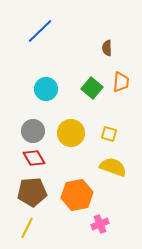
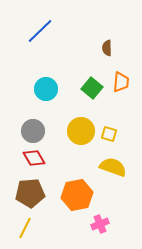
yellow circle: moved 10 px right, 2 px up
brown pentagon: moved 2 px left, 1 px down
yellow line: moved 2 px left
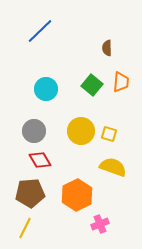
green square: moved 3 px up
gray circle: moved 1 px right
red diamond: moved 6 px right, 2 px down
orange hexagon: rotated 16 degrees counterclockwise
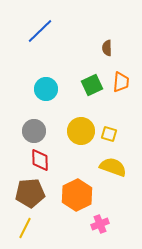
green square: rotated 25 degrees clockwise
red diamond: rotated 30 degrees clockwise
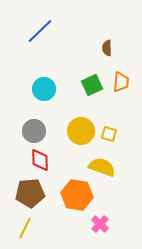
cyan circle: moved 2 px left
yellow semicircle: moved 11 px left
orange hexagon: rotated 24 degrees counterclockwise
pink cross: rotated 24 degrees counterclockwise
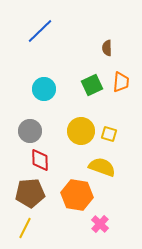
gray circle: moved 4 px left
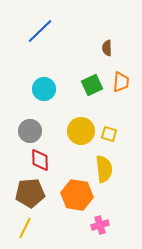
yellow semicircle: moved 2 px right, 2 px down; rotated 64 degrees clockwise
pink cross: moved 1 px down; rotated 30 degrees clockwise
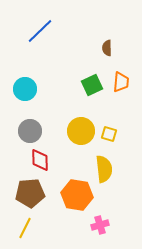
cyan circle: moved 19 px left
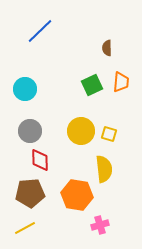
yellow line: rotated 35 degrees clockwise
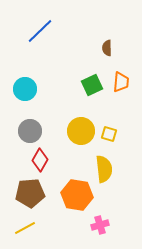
red diamond: rotated 30 degrees clockwise
